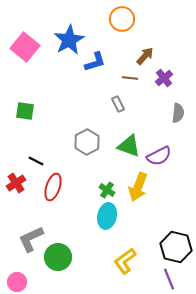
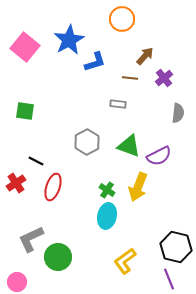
gray rectangle: rotated 56 degrees counterclockwise
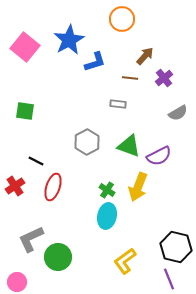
gray semicircle: rotated 54 degrees clockwise
red cross: moved 1 px left, 3 px down
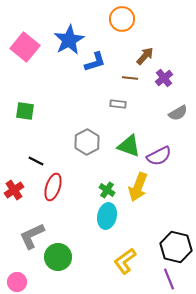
red cross: moved 1 px left, 4 px down
gray L-shape: moved 1 px right, 3 px up
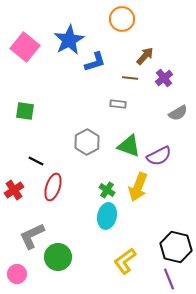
pink circle: moved 8 px up
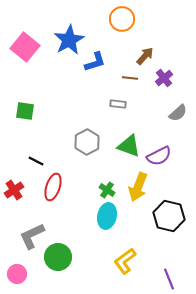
gray semicircle: rotated 12 degrees counterclockwise
black hexagon: moved 7 px left, 31 px up
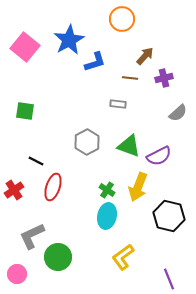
purple cross: rotated 24 degrees clockwise
yellow L-shape: moved 2 px left, 4 px up
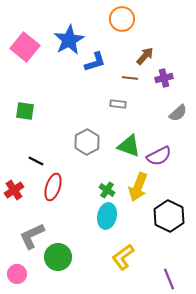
black hexagon: rotated 12 degrees clockwise
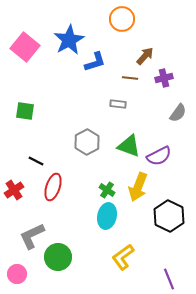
gray semicircle: rotated 12 degrees counterclockwise
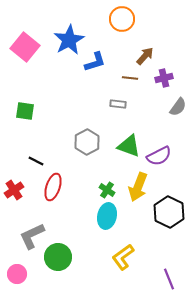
gray semicircle: moved 6 px up
black hexagon: moved 4 px up
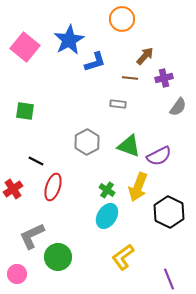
red cross: moved 1 px left, 1 px up
cyan ellipse: rotated 20 degrees clockwise
